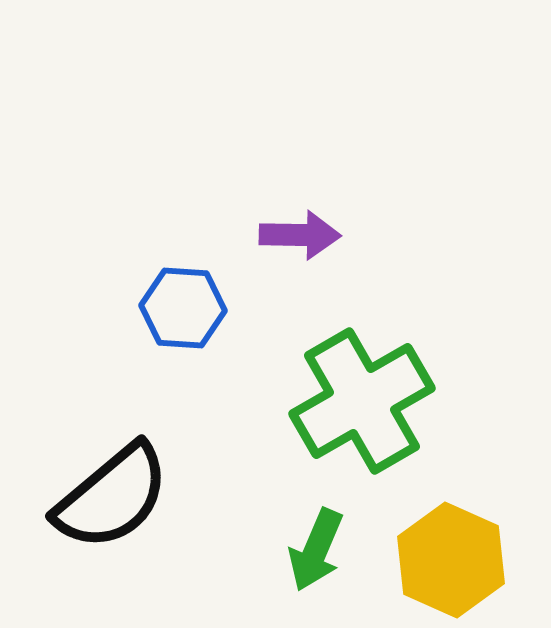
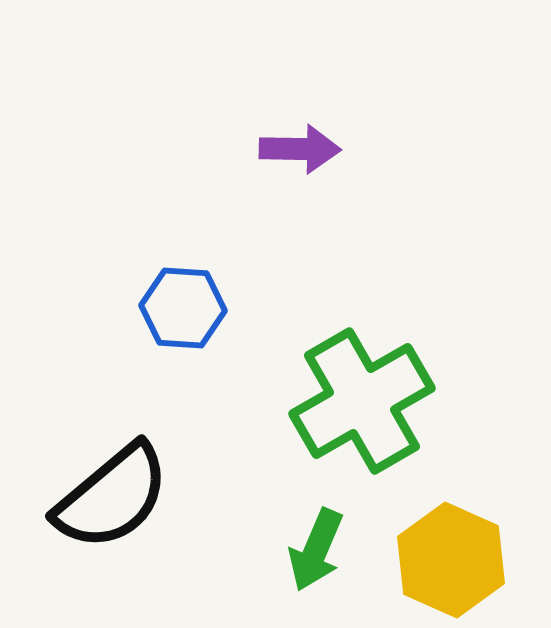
purple arrow: moved 86 px up
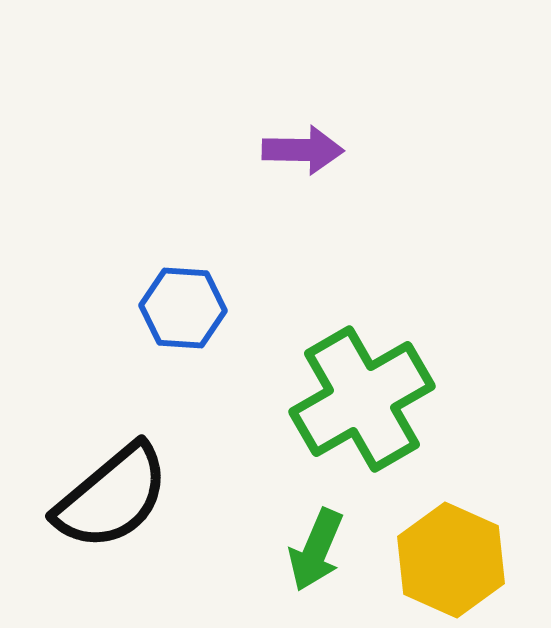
purple arrow: moved 3 px right, 1 px down
green cross: moved 2 px up
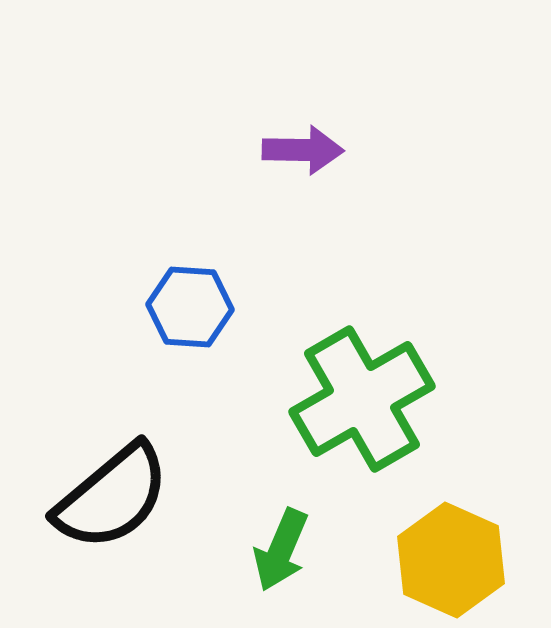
blue hexagon: moved 7 px right, 1 px up
green arrow: moved 35 px left
